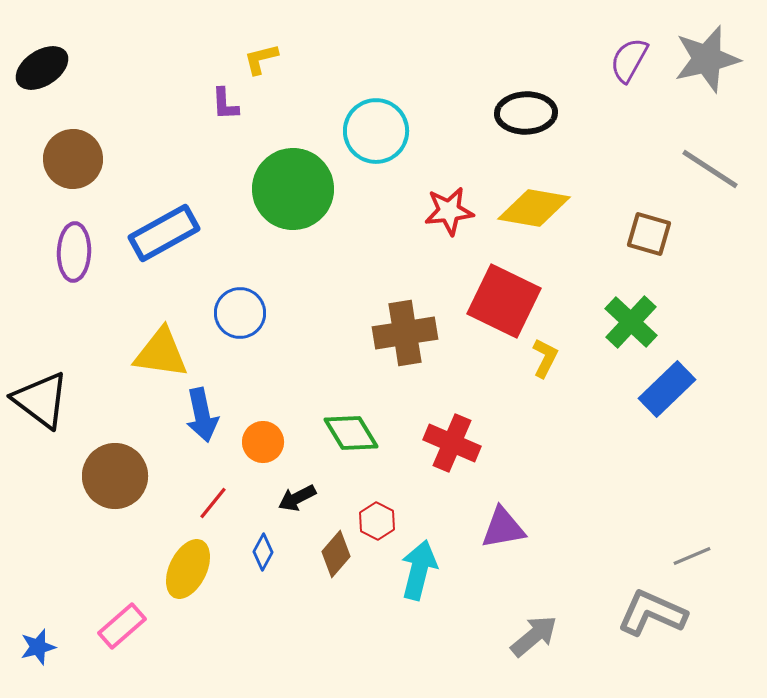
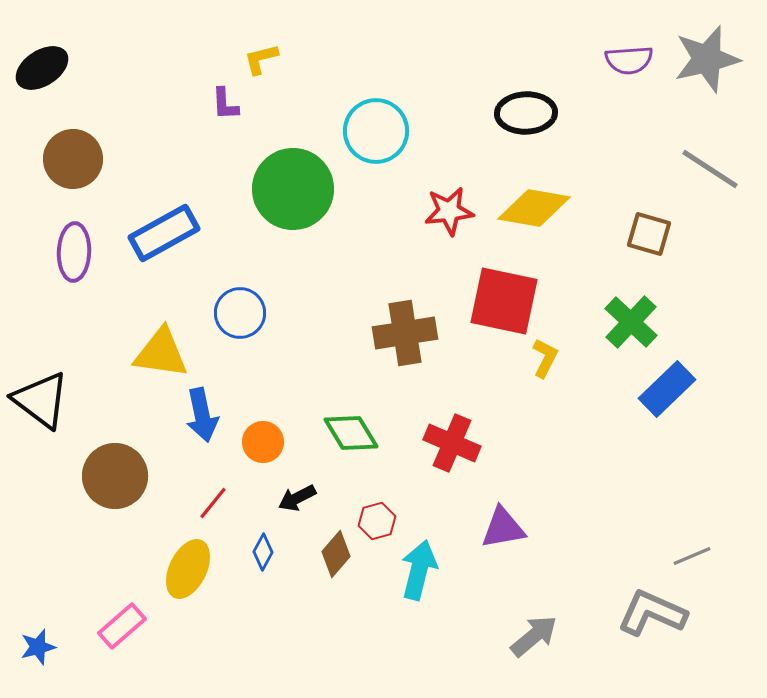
purple semicircle at (629, 60): rotated 123 degrees counterclockwise
red square at (504, 301): rotated 14 degrees counterclockwise
red hexagon at (377, 521): rotated 18 degrees clockwise
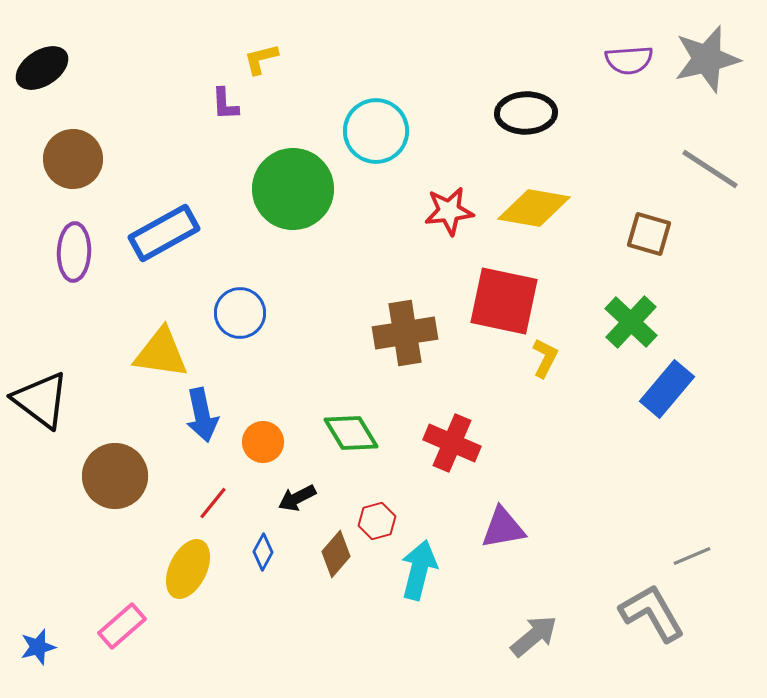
blue rectangle at (667, 389): rotated 6 degrees counterclockwise
gray L-shape at (652, 613): rotated 36 degrees clockwise
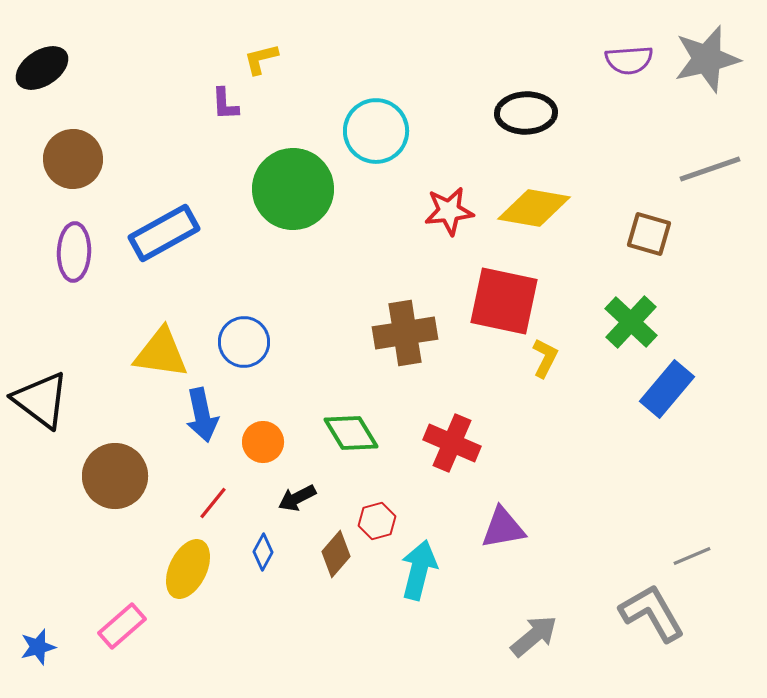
gray line at (710, 169): rotated 52 degrees counterclockwise
blue circle at (240, 313): moved 4 px right, 29 px down
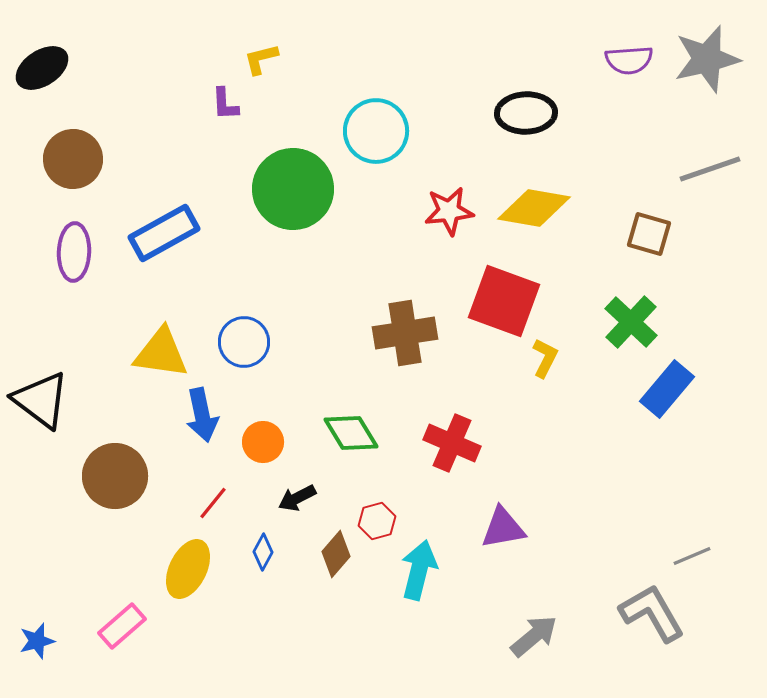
red square at (504, 301): rotated 8 degrees clockwise
blue star at (38, 647): moved 1 px left, 6 px up
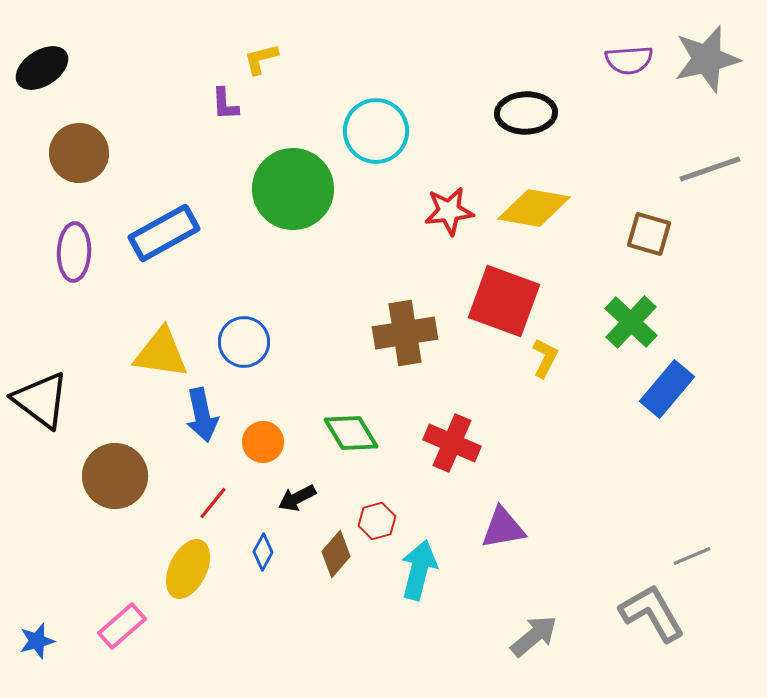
brown circle at (73, 159): moved 6 px right, 6 px up
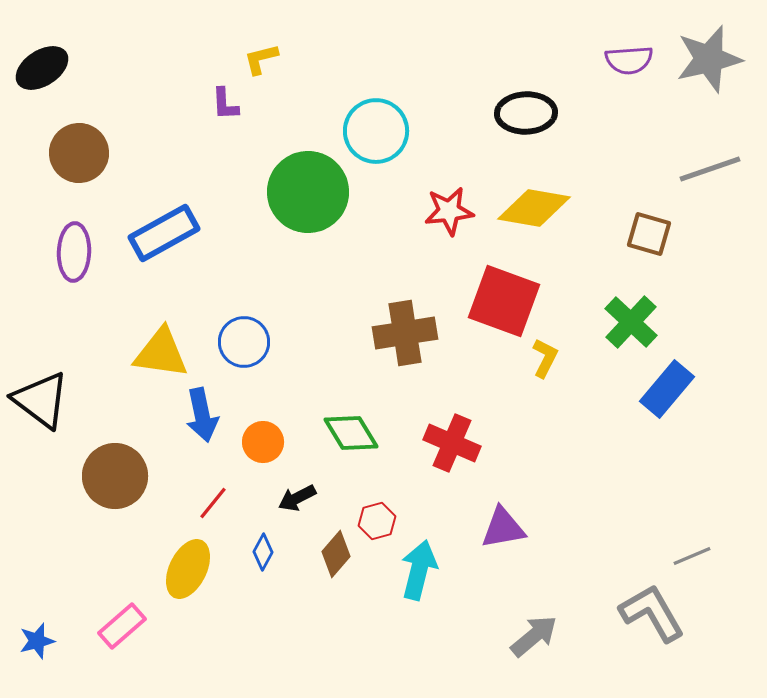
gray star at (707, 59): moved 2 px right
green circle at (293, 189): moved 15 px right, 3 px down
